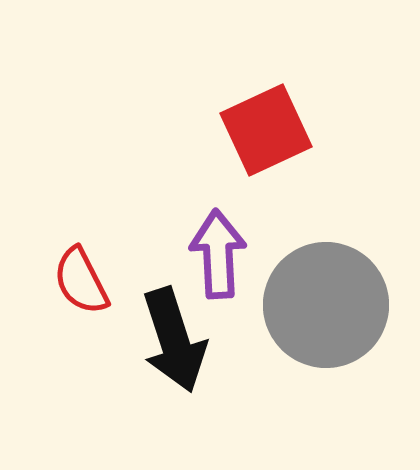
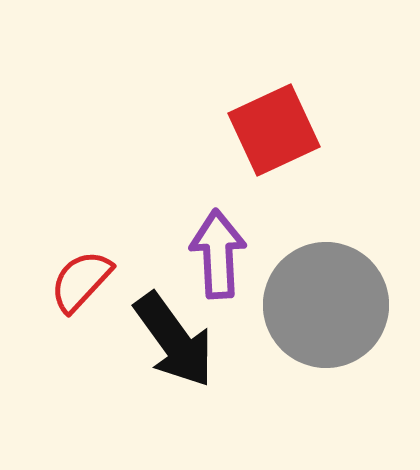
red square: moved 8 px right
red semicircle: rotated 70 degrees clockwise
black arrow: rotated 18 degrees counterclockwise
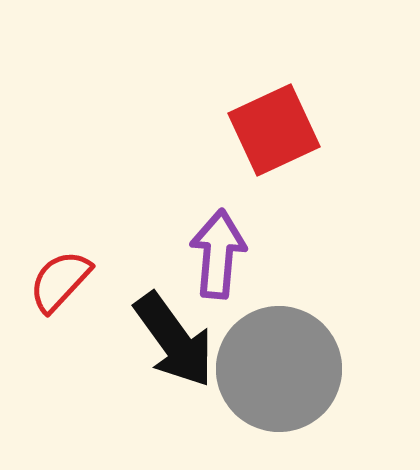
purple arrow: rotated 8 degrees clockwise
red semicircle: moved 21 px left
gray circle: moved 47 px left, 64 px down
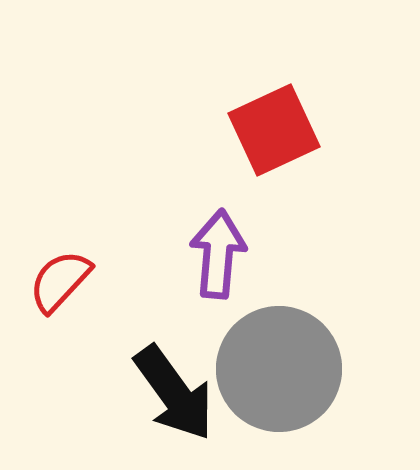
black arrow: moved 53 px down
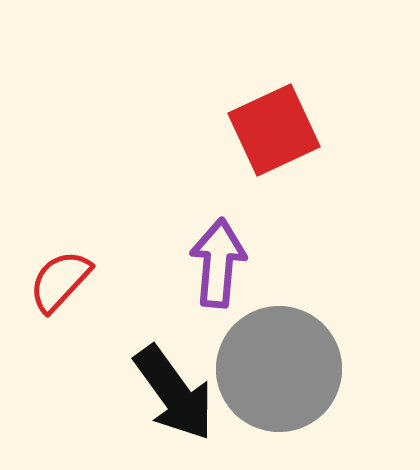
purple arrow: moved 9 px down
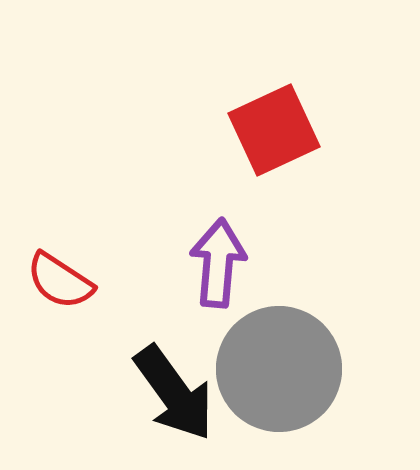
red semicircle: rotated 100 degrees counterclockwise
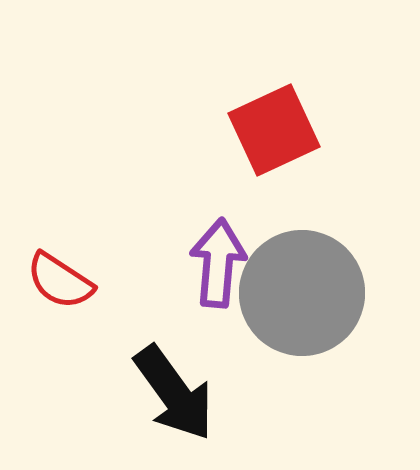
gray circle: moved 23 px right, 76 px up
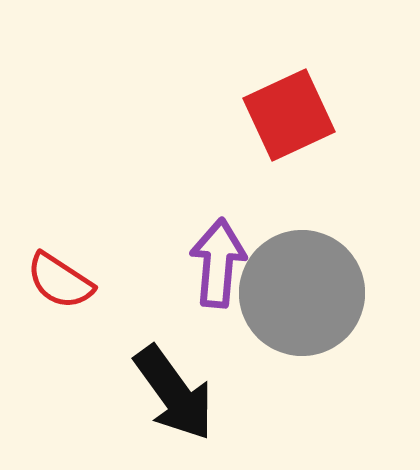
red square: moved 15 px right, 15 px up
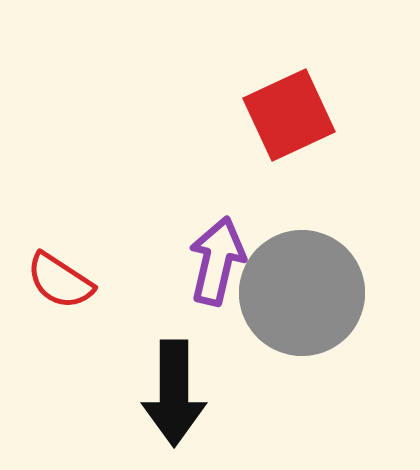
purple arrow: moved 1 px left, 2 px up; rotated 8 degrees clockwise
black arrow: rotated 36 degrees clockwise
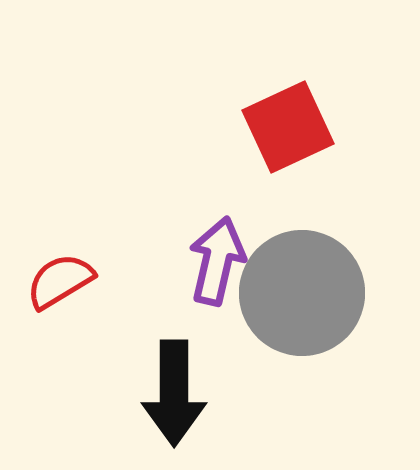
red square: moved 1 px left, 12 px down
red semicircle: rotated 116 degrees clockwise
